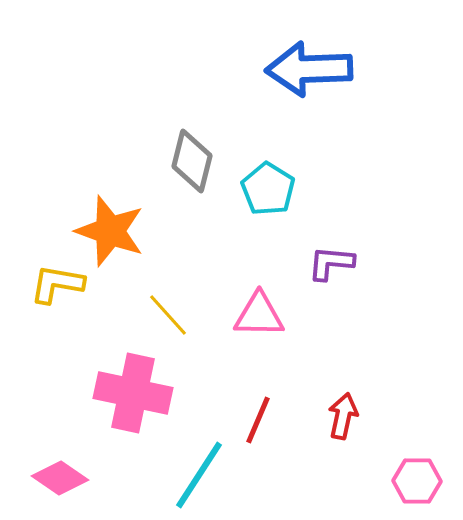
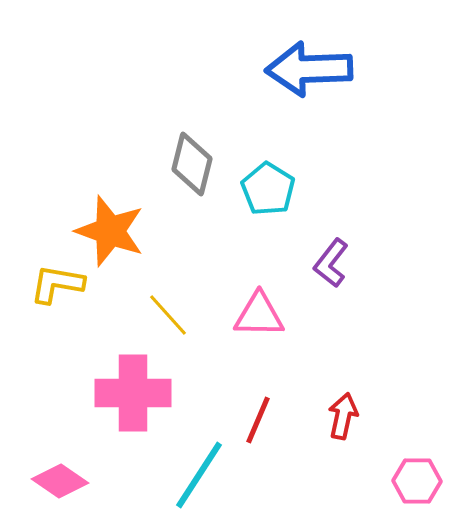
gray diamond: moved 3 px down
purple L-shape: rotated 57 degrees counterclockwise
pink cross: rotated 12 degrees counterclockwise
pink diamond: moved 3 px down
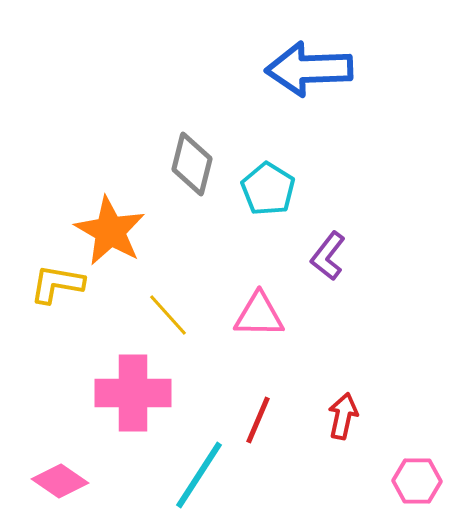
orange star: rotated 10 degrees clockwise
purple L-shape: moved 3 px left, 7 px up
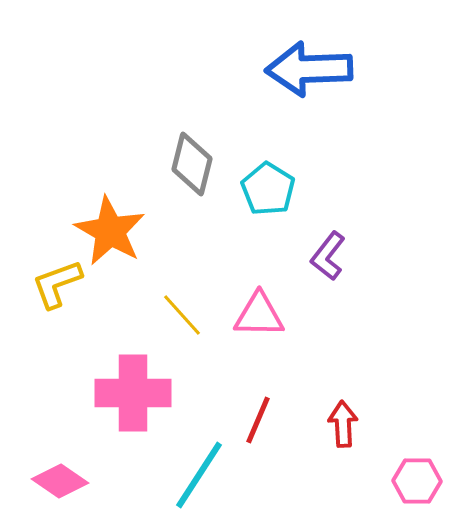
yellow L-shape: rotated 30 degrees counterclockwise
yellow line: moved 14 px right
red arrow: moved 8 px down; rotated 15 degrees counterclockwise
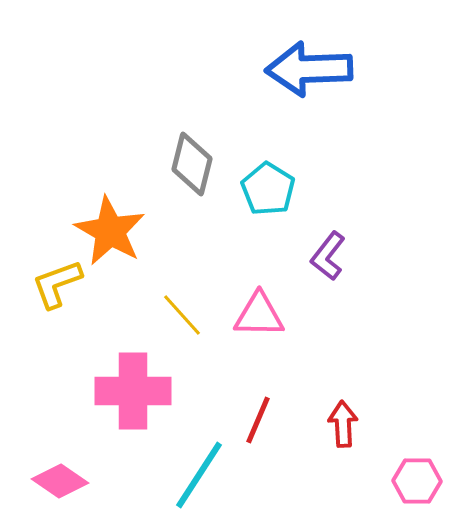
pink cross: moved 2 px up
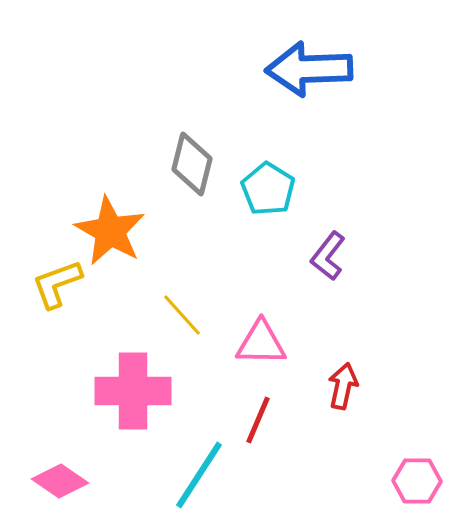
pink triangle: moved 2 px right, 28 px down
red arrow: moved 38 px up; rotated 15 degrees clockwise
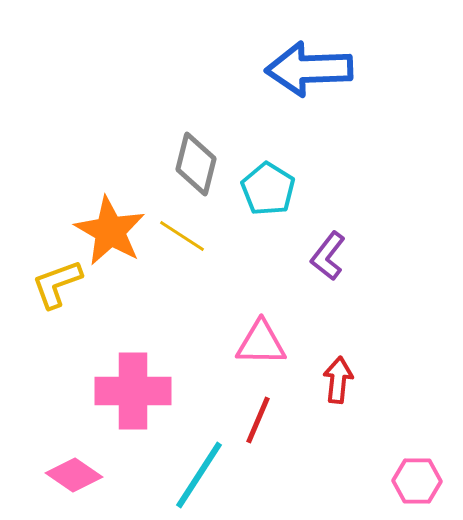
gray diamond: moved 4 px right
yellow line: moved 79 px up; rotated 15 degrees counterclockwise
red arrow: moved 5 px left, 6 px up; rotated 6 degrees counterclockwise
pink diamond: moved 14 px right, 6 px up
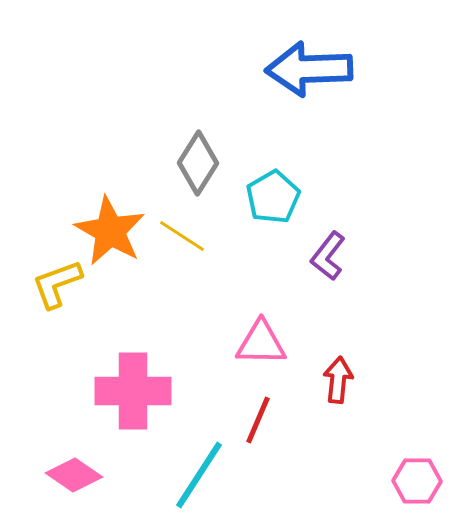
gray diamond: moved 2 px right, 1 px up; rotated 18 degrees clockwise
cyan pentagon: moved 5 px right, 8 px down; rotated 10 degrees clockwise
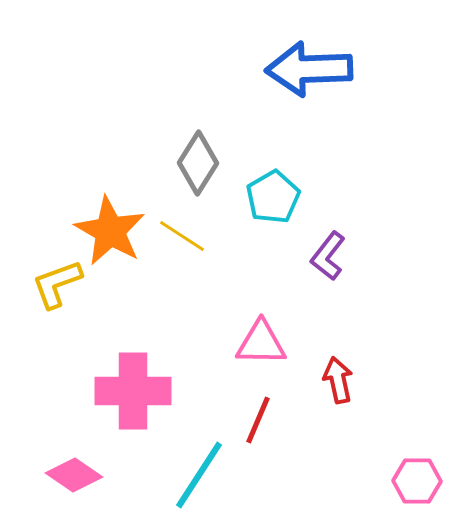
red arrow: rotated 18 degrees counterclockwise
